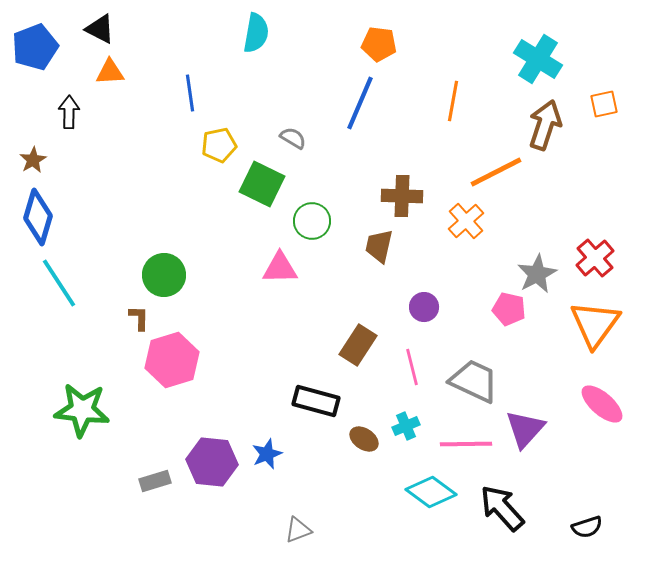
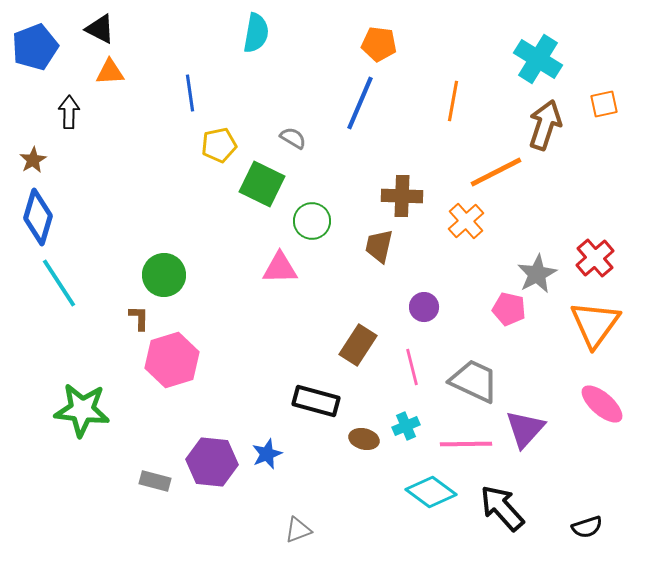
brown ellipse at (364, 439): rotated 20 degrees counterclockwise
gray rectangle at (155, 481): rotated 32 degrees clockwise
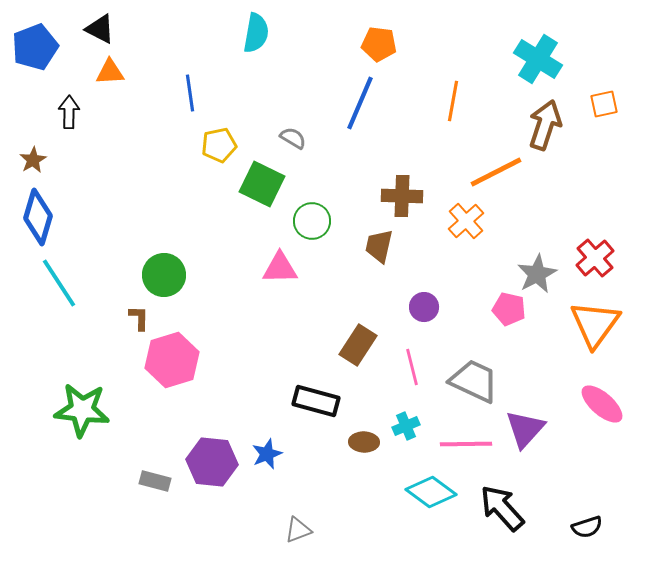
brown ellipse at (364, 439): moved 3 px down; rotated 12 degrees counterclockwise
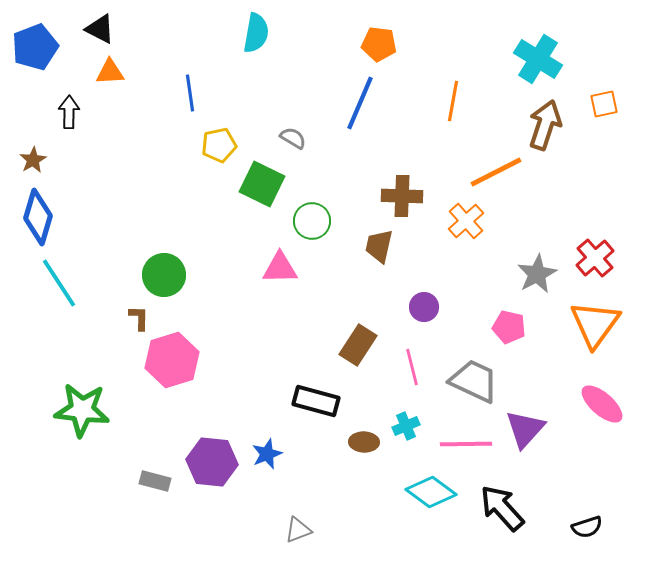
pink pentagon at (509, 309): moved 18 px down
